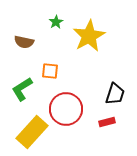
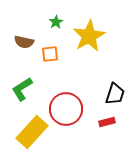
orange square: moved 17 px up; rotated 12 degrees counterclockwise
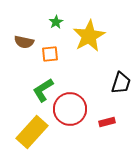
green L-shape: moved 21 px right, 1 px down
black trapezoid: moved 6 px right, 11 px up
red circle: moved 4 px right
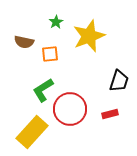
yellow star: rotated 8 degrees clockwise
black trapezoid: moved 2 px left, 2 px up
red rectangle: moved 3 px right, 8 px up
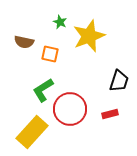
green star: moved 4 px right; rotated 16 degrees counterclockwise
orange square: rotated 18 degrees clockwise
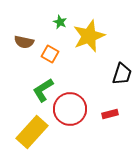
orange square: rotated 18 degrees clockwise
black trapezoid: moved 3 px right, 7 px up
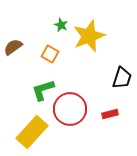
green star: moved 1 px right, 3 px down
brown semicircle: moved 11 px left, 5 px down; rotated 132 degrees clockwise
black trapezoid: moved 4 px down
green L-shape: rotated 15 degrees clockwise
